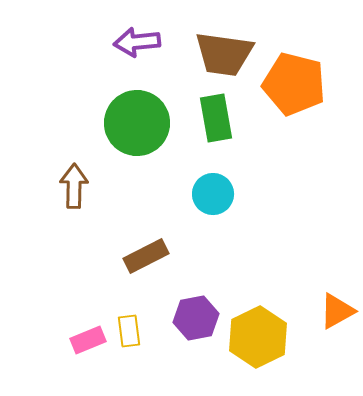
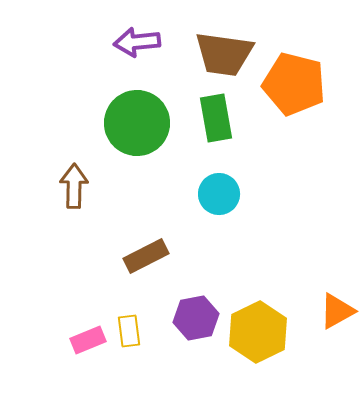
cyan circle: moved 6 px right
yellow hexagon: moved 5 px up
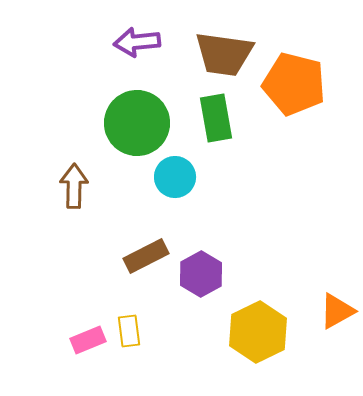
cyan circle: moved 44 px left, 17 px up
purple hexagon: moved 5 px right, 44 px up; rotated 18 degrees counterclockwise
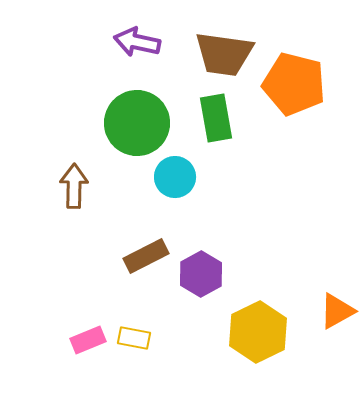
purple arrow: rotated 18 degrees clockwise
yellow rectangle: moved 5 px right, 7 px down; rotated 72 degrees counterclockwise
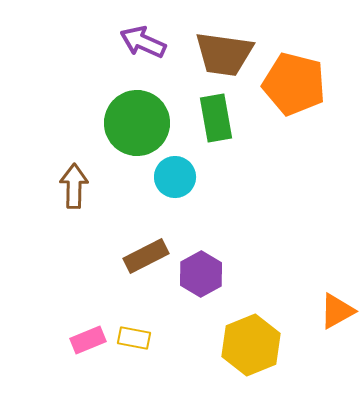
purple arrow: moved 6 px right; rotated 12 degrees clockwise
yellow hexagon: moved 7 px left, 13 px down; rotated 4 degrees clockwise
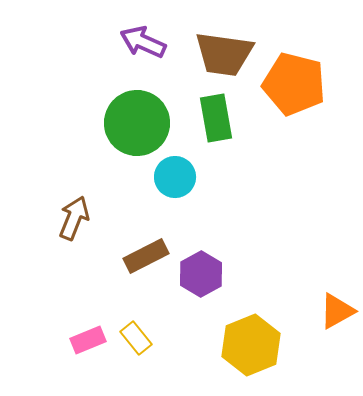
brown arrow: moved 32 px down; rotated 21 degrees clockwise
yellow rectangle: moved 2 px right; rotated 40 degrees clockwise
